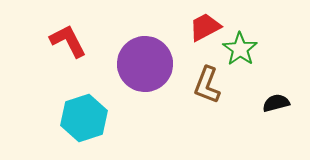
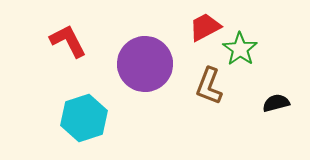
brown L-shape: moved 2 px right, 1 px down
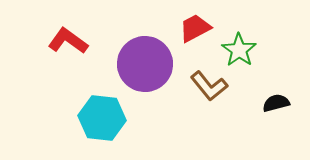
red trapezoid: moved 10 px left, 1 px down
red L-shape: rotated 27 degrees counterclockwise
green star: moved 1 px left, 1 px down
brown L-shape: rotated 60 degrees counterclockwise
cyan hexagon: moved 18 px right; rotated 24 degrees clockwise
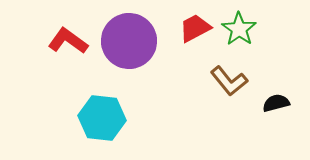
green star: moved 21 px up
purple circle: moved 16 px left, 23 px up
brown L-shape: moved 20 px right, 5 px up
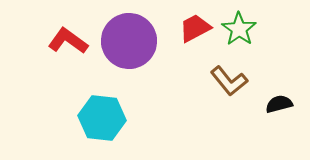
black semicircle: moved 3 px right, 1 px down
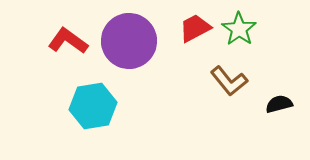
cyan hexagon: moved 9 px left, 12 px up; rotated 15 degrees counterclockwise
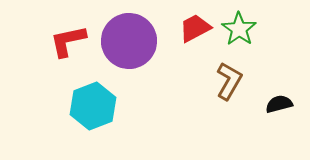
red L-shape: rotated 48 degrees counterclockwise
brown L-shape: rotated 111 degrees counterclockwise
cyan hexagon: rotated 12 degrees counterclockwise
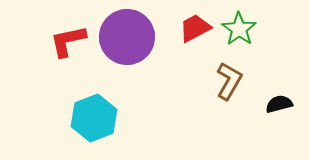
purple circle: moved 2 px left, 4 px up
cyan hexagon: moved 1 px right, 12 px down
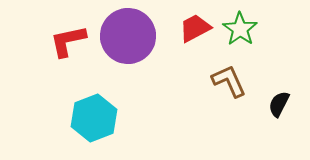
green star: moved 1 px right
purple circle: moved 1 px right, 1 px up
brown L-shape: rotated 54 degrees counterclockwise
black semicircle: rotated 48 degrees counterclockwise
